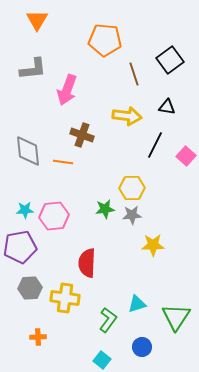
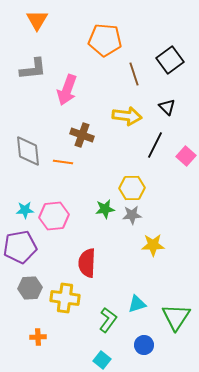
black triangle: rotated 36 degrees clockwise
blue circle: moved 2 px right, 2 px up
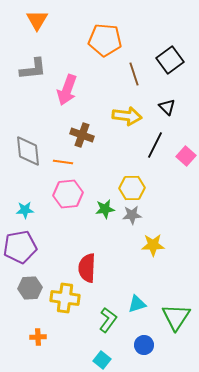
pink hexagon: moved 14 px right, 22 px up
red semicircle: moved 5 px down
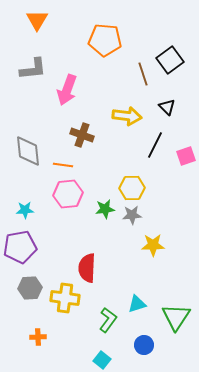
brown line: moved 9 px right
pink square: rotated 30 degrees clockwise
orange line: moved 3 px down
